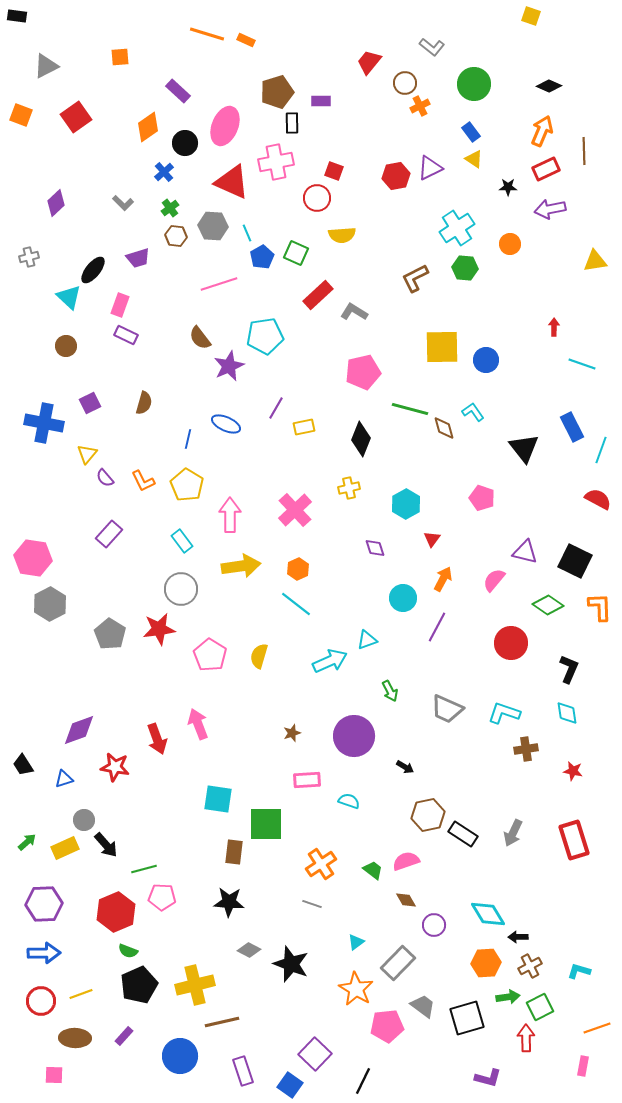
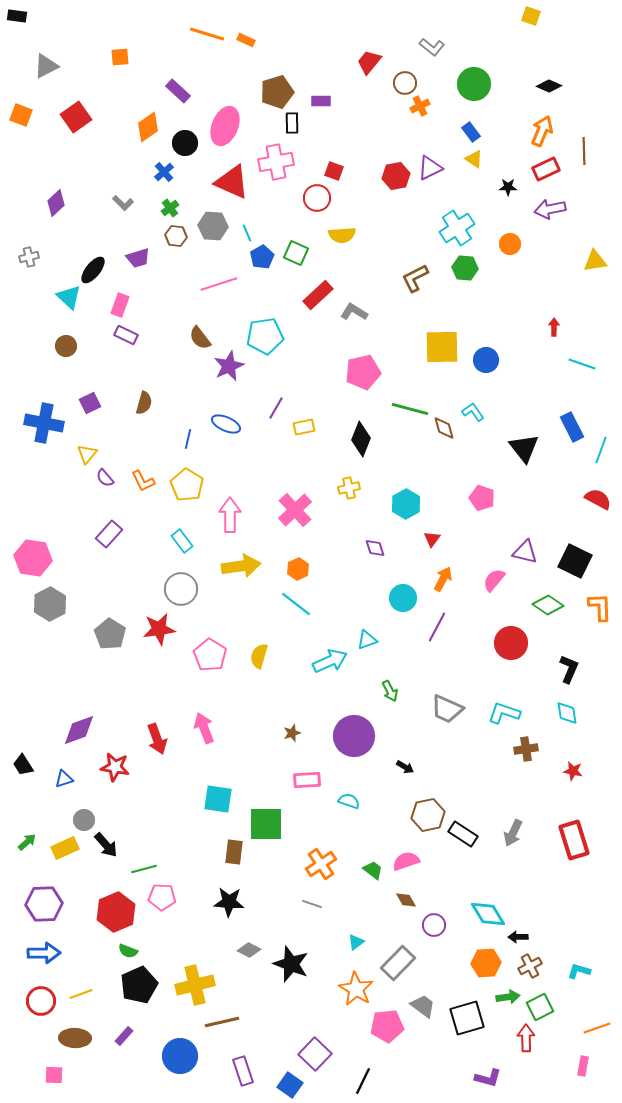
pink arrow at (198, 724): moved 6 px right, 4 px down
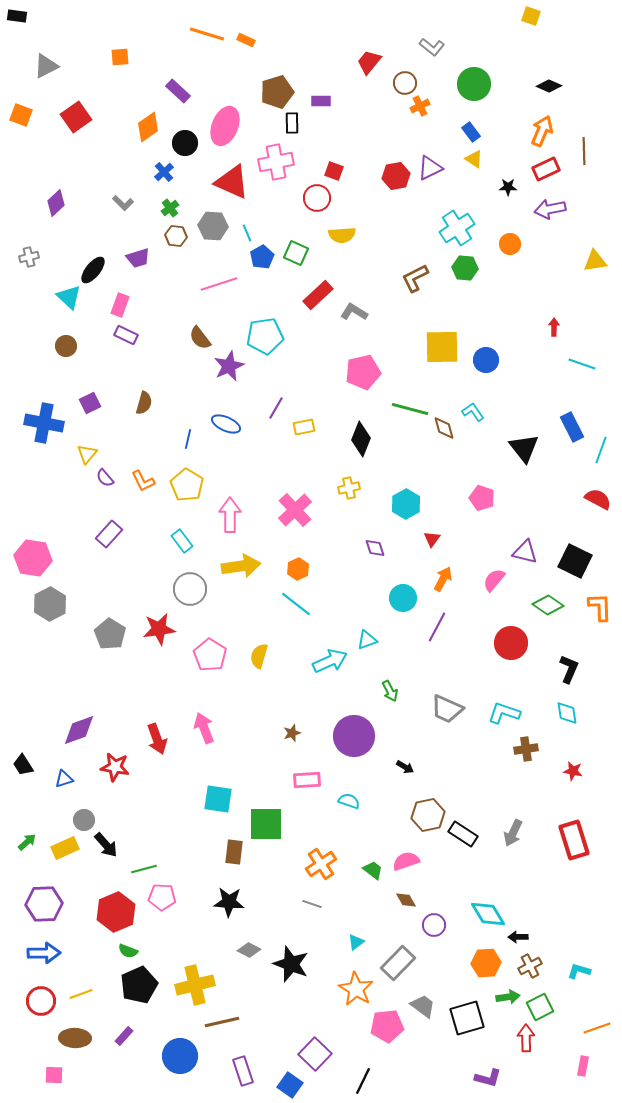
gray circle at (181, 589): moved 9 px right
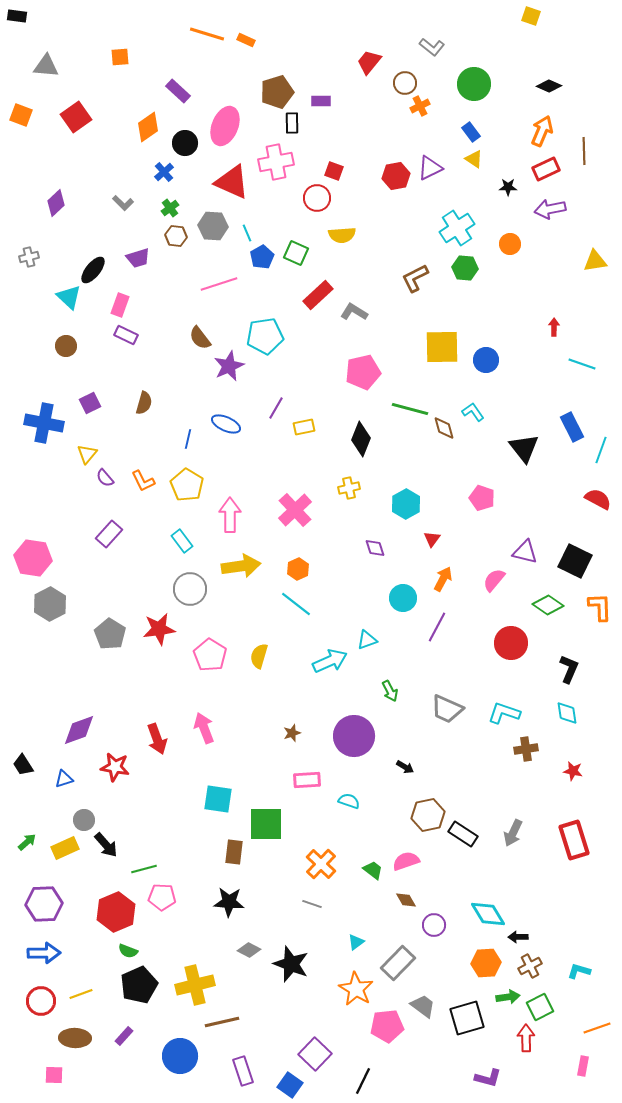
gray triangle at (46, 66): rotated 32 degrees clockwise
orange cross at (321, 864): rotated 12 degrees counterclockwise
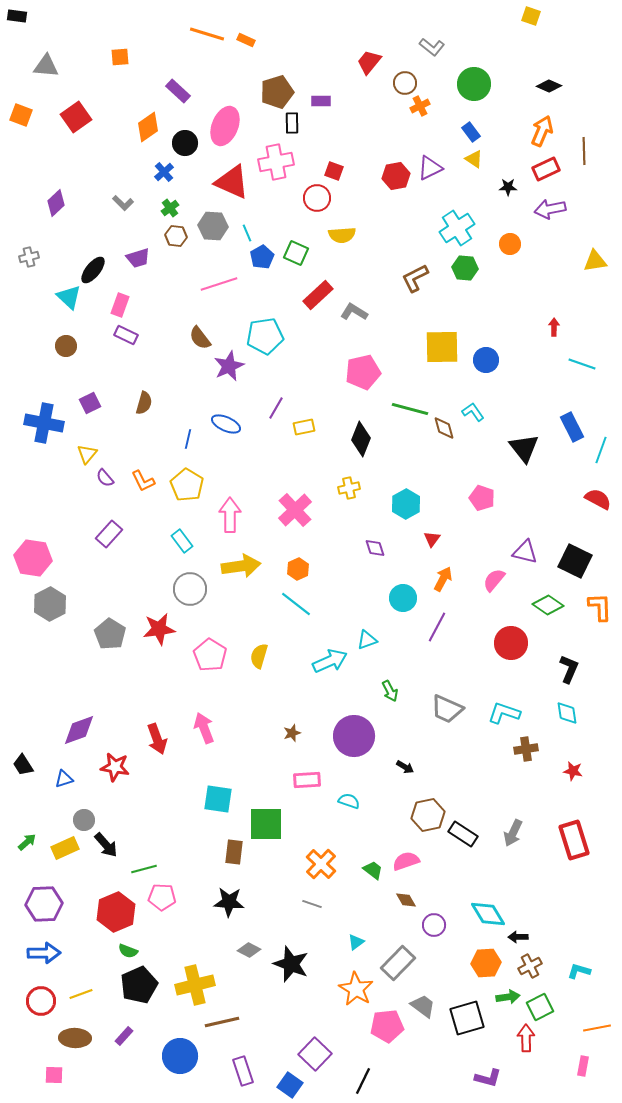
orange line at (597, 1028): rotated 8 degrees clockwise
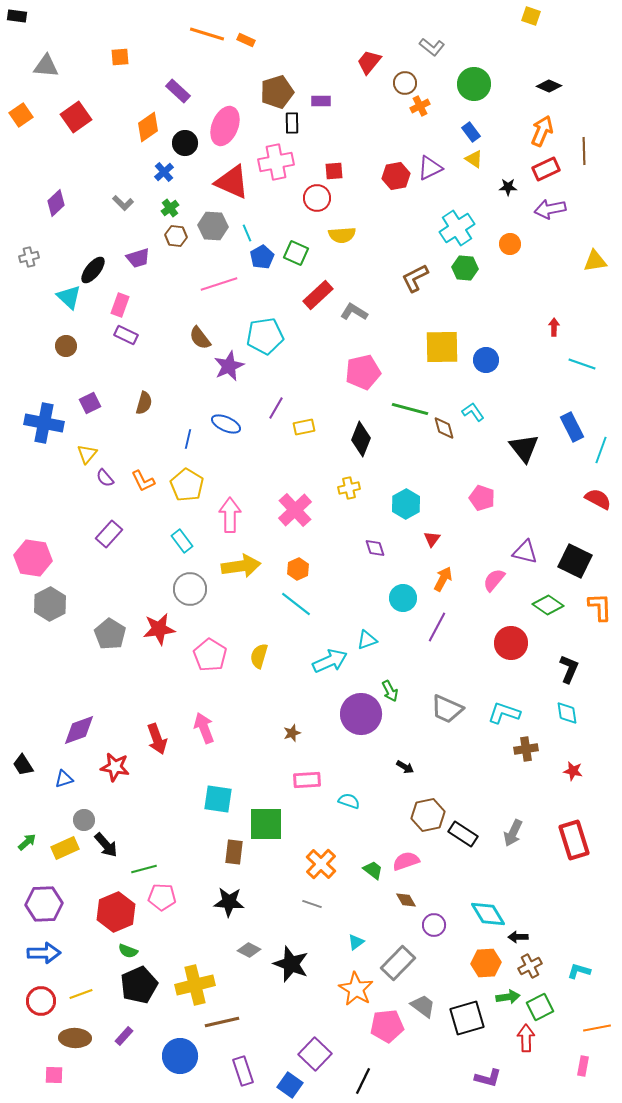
orange square at (21, 115): rotated 35 degrees clockwise
red square at (334, 171): rotated 24 degrees counterclockwise
purple circle at (354, 736): moved 7 px right, 22 px up
